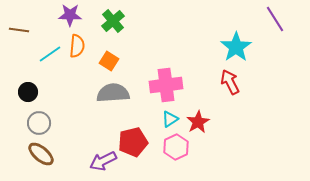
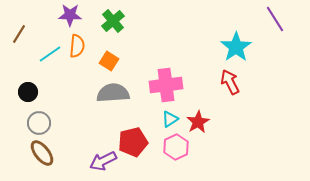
brown line: moved 4 px down; rotated 66 degrees counterclockwise
brown ellipse: moved 1 px right, 1 px up; rotated 12 degrees clockwise
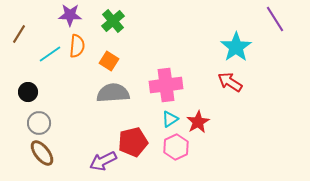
red arrow: rotated 30 degrees counterclockwise
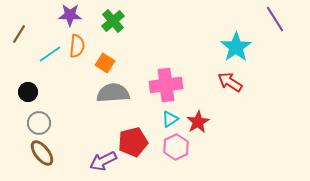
orange square: moved 4 px left, 2 px down
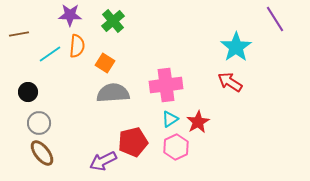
brown line: rotated 48 degrees clockwise
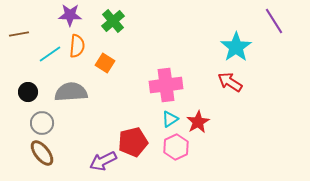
purple line: moved 1 px left, 2 px down
gray semicircle: moved 42 px left, 1 px up
gray circle: moved 3 px right
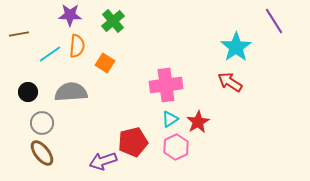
purple arrow: rotated 8 degrees clockwise
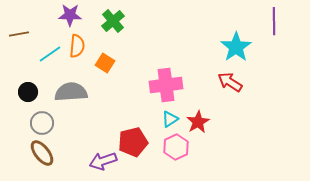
purple line: rotated 32 degrees clockwise
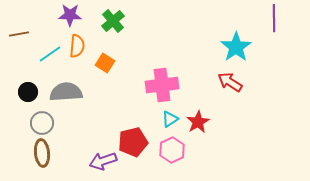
purple line: moved 3 px up
pink cross: moved 4 px left
gray semicircle: moved 5 px left
pink hexagon: moved 4 px left, 3 px down
brown ellipse: rotated 32 degrees clockwise
